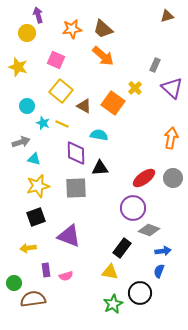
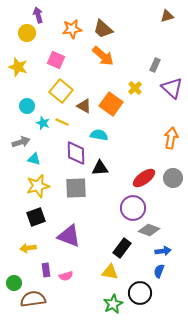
orange square at (113, 103): moved 2 px left, 1 px down
yellow line at (62, 124): moved 2 px up
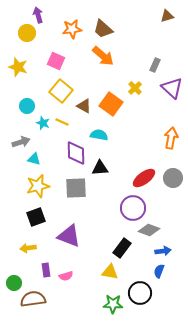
pink square at (56, 60): moved 1 px down
green star at (113, 304): rotated 30 degrees clockwise
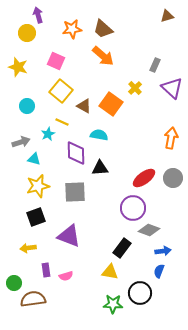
cyan star at (43, 123): moved 5 px right, 11 px down; rotated 24 degrees clockwise
gray square at (76, 188): moved 1 px left, 4 px down
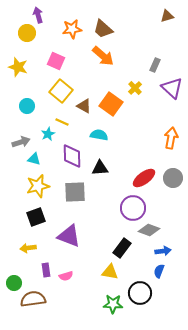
purple diamond at (76, 153): moved 4 px left, 3 px down
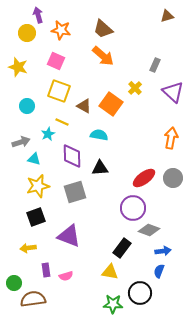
orange star at (72, 29): moved 11 px left, 1 px down; rotated 18 degrees clockwise
purple triangle at (172, 88): moved 1 px right, 4 px down
yellow square at (61, 91): moved 2 px left; rotated 20 degrees counterclockwise
gray square at (75, 192): rotated 15 degrees counterclockwise
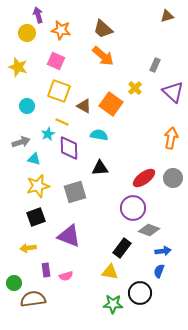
purple diamond at (72, 156): moved 3 px left, 8 px up
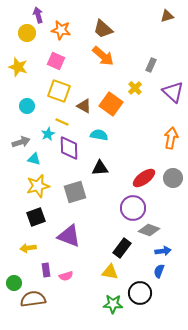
gray rectangle at (155, 65): moved 4 px left
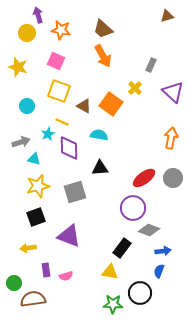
orange arrow at (103, 56): rotated 20 degrees clockwise
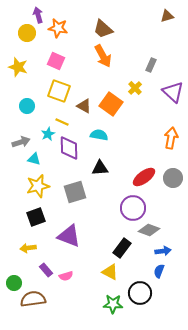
orange star at (61, 30): moved 3 px left, 2 px up
red ellipse at (144, 178): moved 1 px up
purple rectangle at (46, 270): rotated 32 degrees counterclockwise
yellow triangle at (110, 272): rotated 18 degrees clockwise
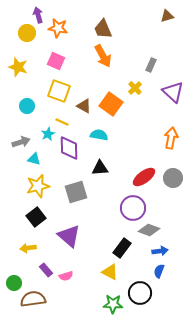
brown trapezoid at (103, 29): rotated 25 degrees clockwise
gray square at (75, 192): moved 1 px right
black square at (36, 217): rotated 18 degrees counterclockwise
purple triangle at (69, 236): rotated 20 degrees clockwise
blue arrow at (163, 251): moved 3 px left
